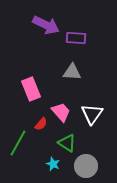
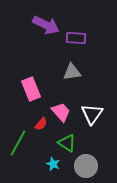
gray triangle: rotated 12 degrees counterclockwise
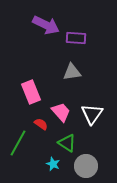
pink rectangle: moved 3 px down
red semicircle: rotated 96 degrees counterclockwise
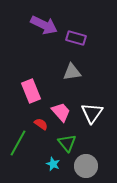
purple arrow: moved 2 px left
purple rectangle: rotated 12 degrees clockwise
pink rectangle: moved 1 px up
white triangle: moved 1 px up
green triangle: rotated 18 degrees clockwise
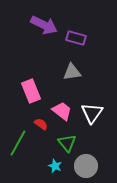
pink trapezoid: moved 1 px right, 1 px up; rotated 10 degrees counterclockwise
cyan star: moved 2 px right, 2 px down
